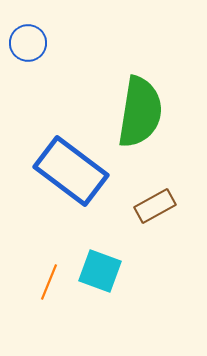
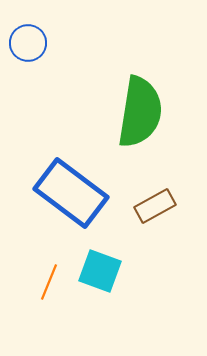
blue rectangle: moved 22 px down
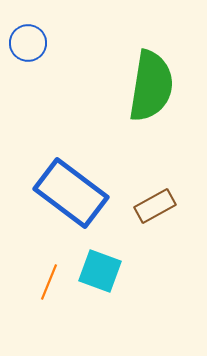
green semicircle: moved 11 px right, 26 px up
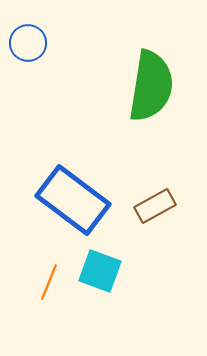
blue rectangle: moved 2 px right, 7 px down
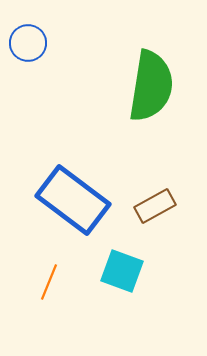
cyan square: moved 22 px right
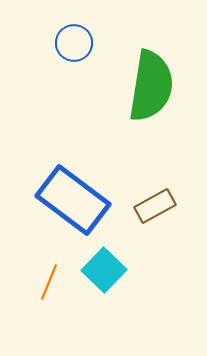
blue circle: moved 46 px right
cyan square: moved 18 px left, 1 px up; rotated 24 degrees clockwise
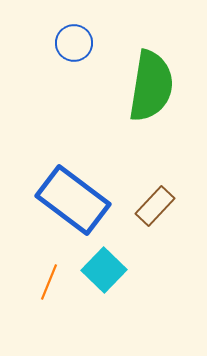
brown rectangle: rotated 18 degrees counterclockwise
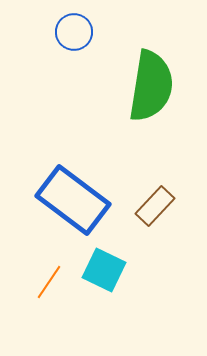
blue circle: moved 11 px up
cyan square: rotated 18 degrees counterclockwise
orange line: rotated 12 degrees clockwise
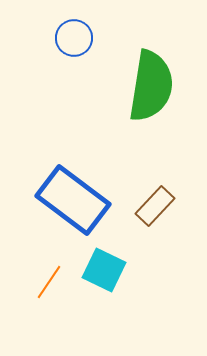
blue circle: moved 6 px down
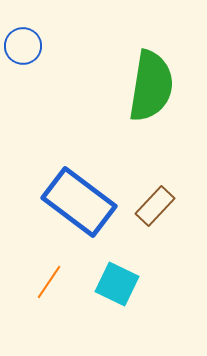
blue circle: moved 51 px left, 8 px down
blue rectangle: moved 6 px right, 2 px down
cyan square: moved 13 px right, 14 px down
